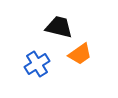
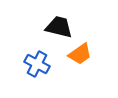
blue cross: rotated 30 degrees counterclockwise
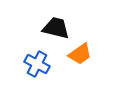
black trapezoid: moved 3 px left, 1 px down
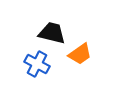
black trapezoid: moved 4 px left, 5 px down
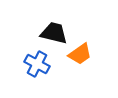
black trapezoid: moved 2 px right
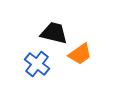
blue cross: rotated 10 degrees clockwise
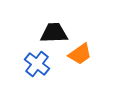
black trapezoid: rotated 16 degrees counterclockwise
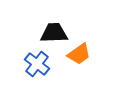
orange trapezoid: moved 1 px left
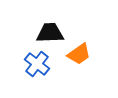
black trapezoid: moved 4 px left
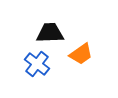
orange trapezoid: moved 2 px right
